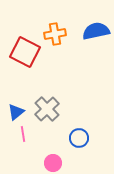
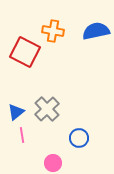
orange cross: moved 2 px left, 3 px up; rotated 20 degrees clockwise
pink line: moved 1 px left, 1 px down
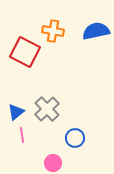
blue circle: moved 4 px left
